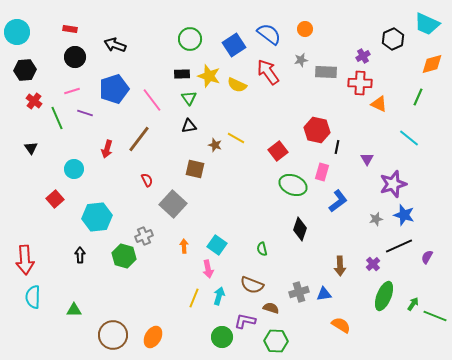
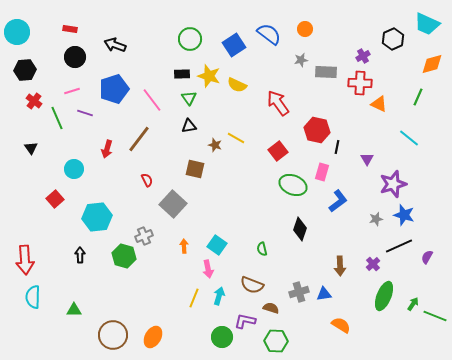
red arrow at (268, 72): moved 10 px right, 31 px down
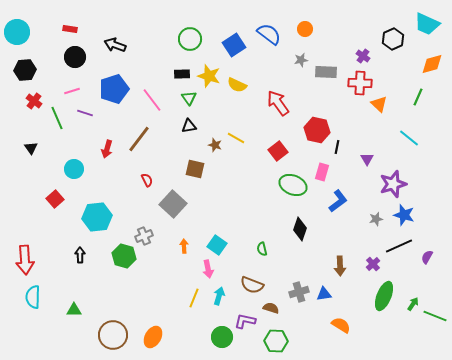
purple cross at (363, 56): rotated 24 degrees counterclockwise
orange triangle at (379, 104): rotated 18 degrees clockwise
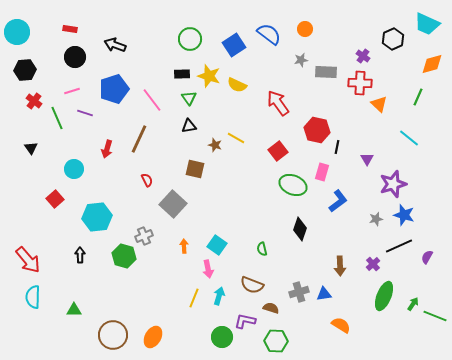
brown line at (139, 139): rotated 12 degrees counterclockwise
red arrow at (25, 260): moved 3 px right; rotated 36 degrees counterclockwise
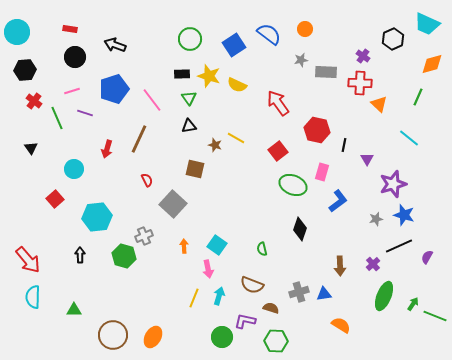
black line at (337, 147): moved 7 px right, 2 px up
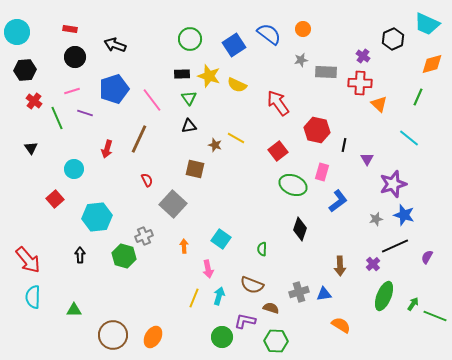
orange circle at (305, 29): moved 2 px left
cyan square at (217, 245): moved 4 px right, 6 px up
black line at (399, 246): moved 4 px left
green semicircle at (262, 249): rotated 16 degrees clockwise
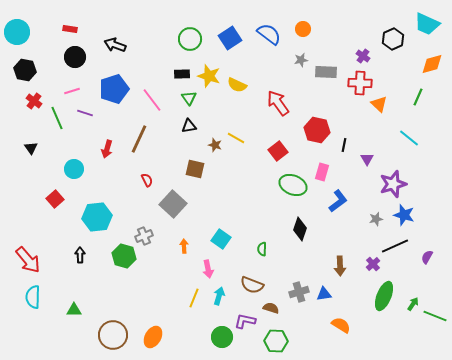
blue square at (234, 45): moved 4 px left, 7 px up
black hexagon at (25, 70): rotated 15 degrees clockwise
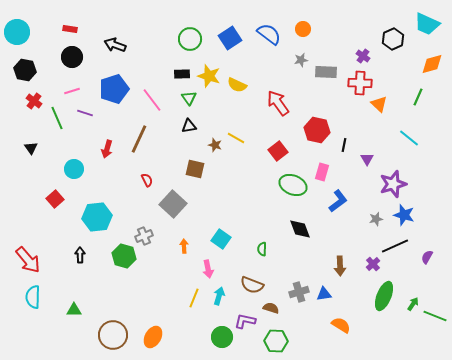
black circle at (75, 57): moved 3 px left
black diamond at (300, 229): rotated 40 degrees counterclockwise
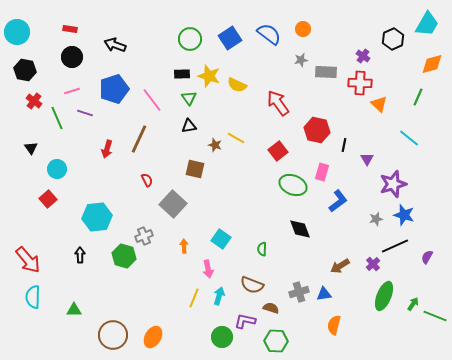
cyan trapezoid at (427, 24): rotated 84 degrees counterclockwise
cyan circle at (74, 169): moved 17 px left
red square at (55, 199): moved 7 px left
brown arrow at (340, 266): rotated 60 degrees clockwise
orange semicircle at (341, 325): moved 7 px left; rotated 108 degrees counterclockwise
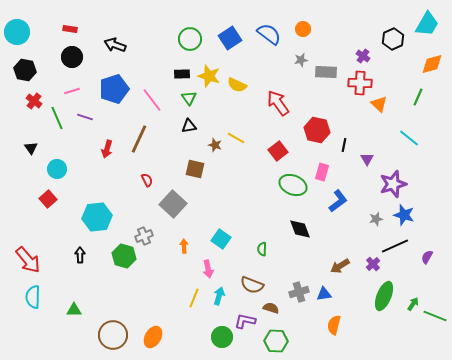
purple line at (85, 113): moved 4 px down
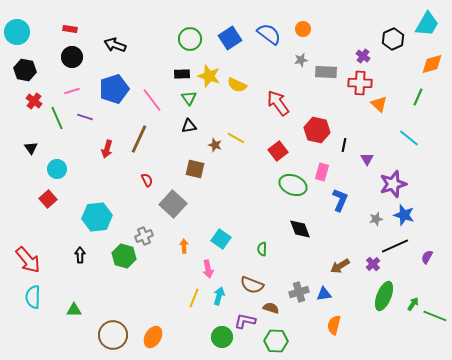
blue L-shape at (338, 201): moved 2 px right, 1 px up; rotated 30 degrees counterclockwise
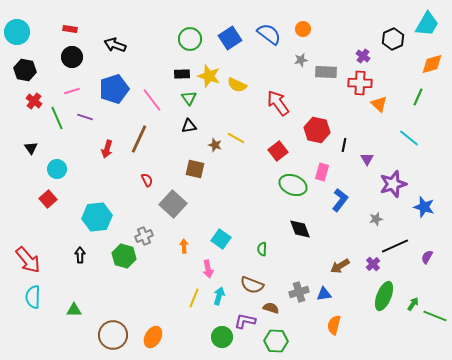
blue L-shape at (340, 200): rotated 15 degrees clockwise
blue star at (404, 215): moved 20 px right, 8 px up
